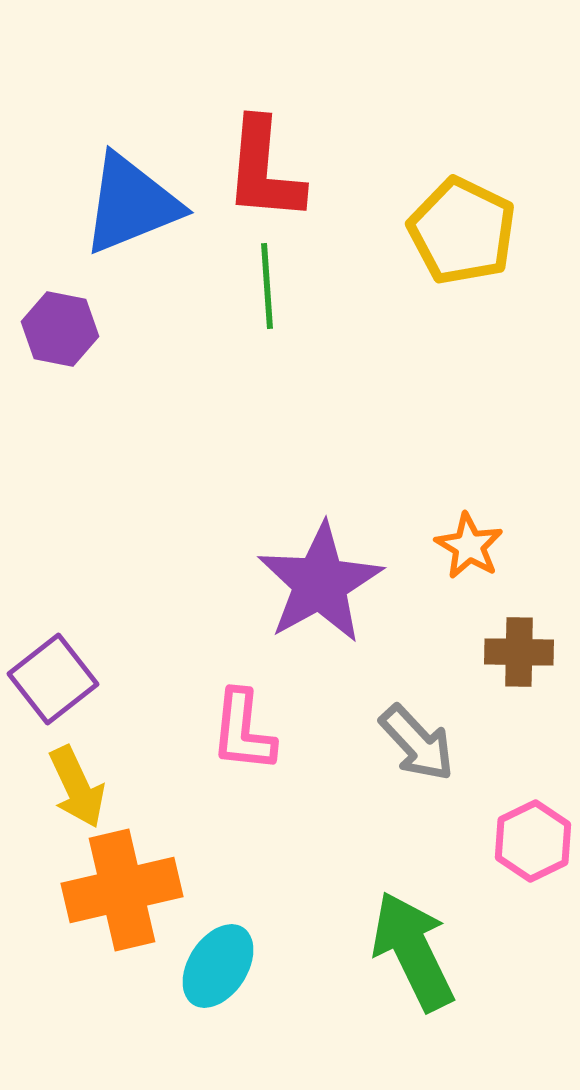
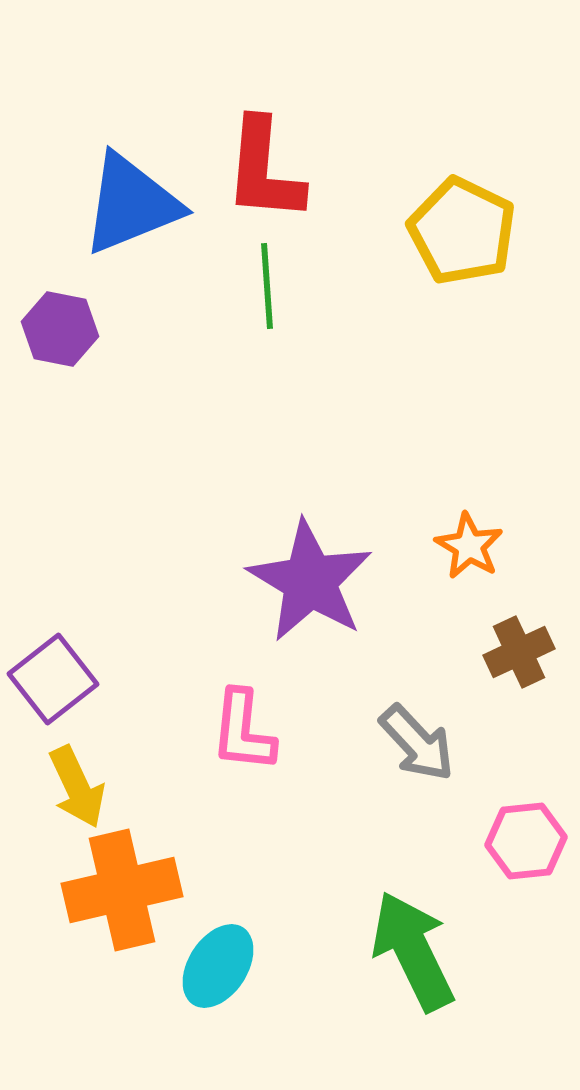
purple star: moved 10 px left, 2 px up; rotated 12 degrees counterclockwise
brown cross: rotated 26 degrees counterclockwise
pink hexagon: moved 7 px left; rotated 20 degrees clockwise
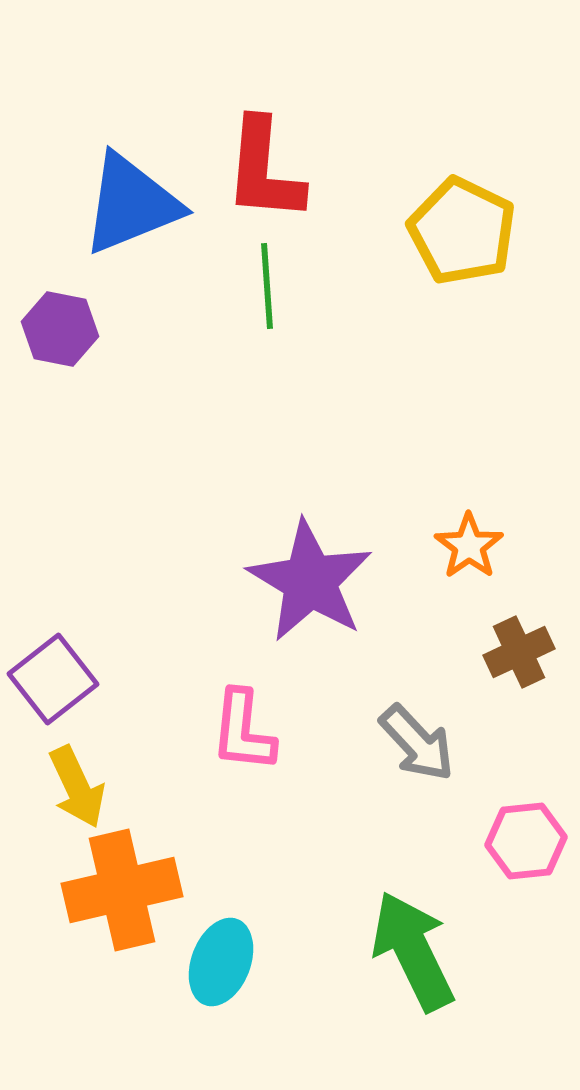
orange star: rotated 6 degrees clockwise
cyan ellipse: moved 3 px right, 4 px up; rotated 12 degrees counterclockwise
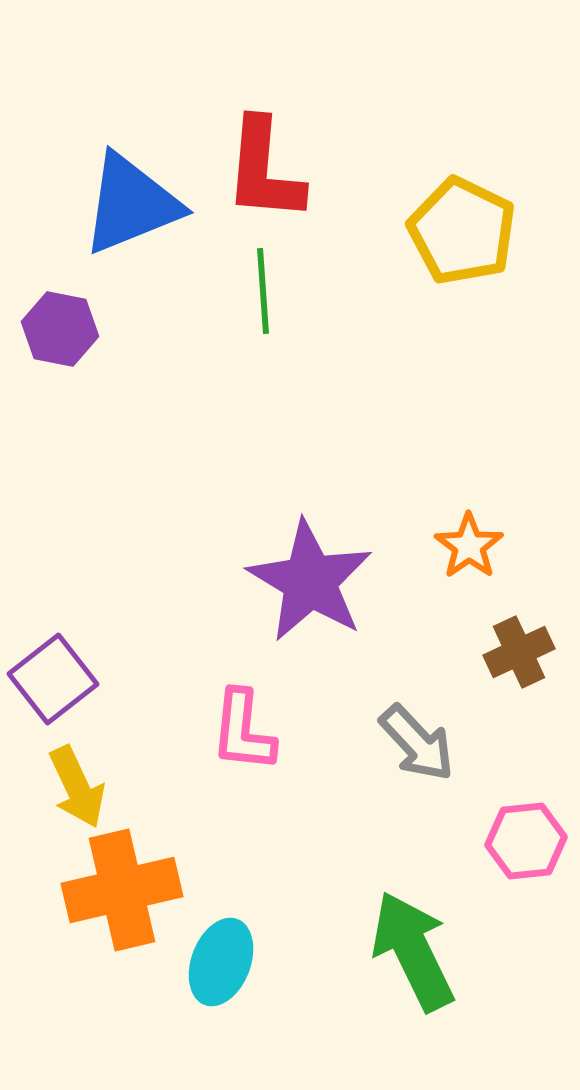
green line: moved 4 px left, 5 px down
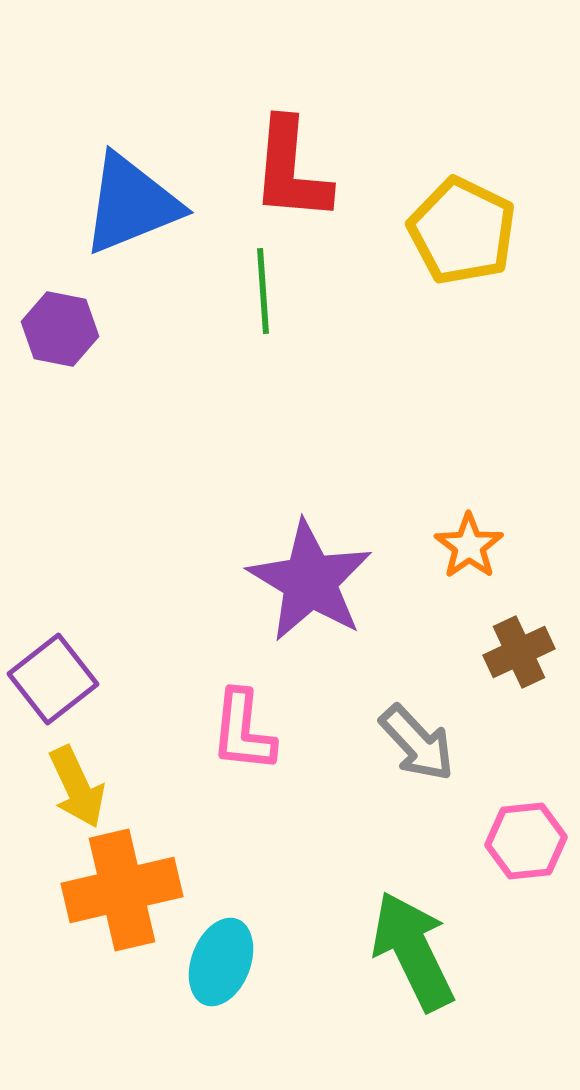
red L-shape: moved 27 px right
